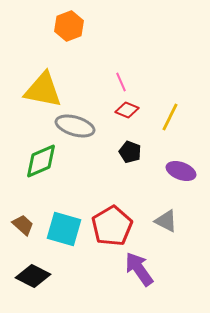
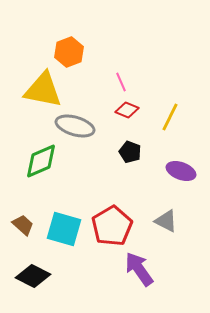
orange hexagon: moved 26 px down
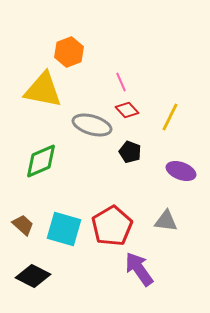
red diamond: rotated 25 degrees clockwise
gray ellipse: moved 17 px right, 1 px up
gray triangle: rotated 20 degrees counterclockwise
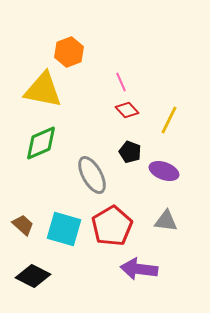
yellow line: moved 1 px left, 3 px down
gray ellipse: moved 50 px down; rotated 45 degrees clockwise
green diamond: moved 18 px up
purple ellipse: moved 17 px left
purple arrow: rotated 48 degrees counterclockwise
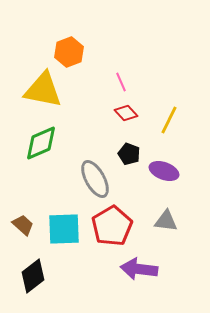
red diamond: moved 1 px left, 3 px down
black pentagon: moved 1 px left, 2 px down
gray ellipse: moved 3 px right, 4 px down
cyan square: rotated 18 degrees counterclockwise
black diamond: rotated 64 degrees counterclockwise
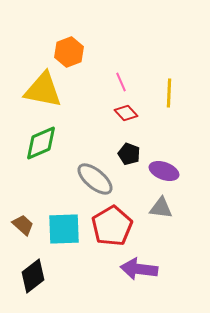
yellow line: moved 27 px up; rotated 24 degrees counterclockwise
gray ellipse: rotated 21 degrees counterclockwise
gray triangle: moved 5 px left, 13 px up
